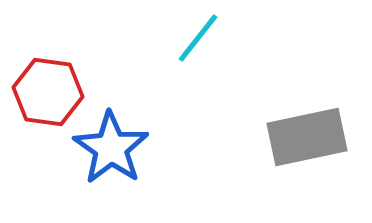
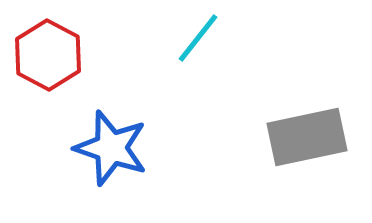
red hexagon: moved 37 px up; rotated 20 degrees clockwise
blue star: rotated 16 degrees counterclockwise
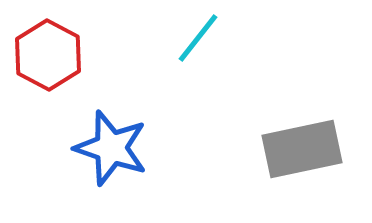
gray rectangle: moved 5 px left, 12 px down
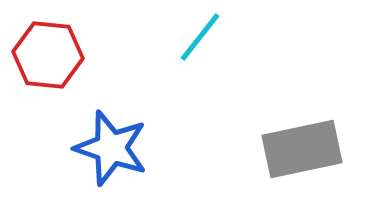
cyan line: moved 2 px right, 1 px up
red hexagon: rotated 22 degrees counterclockwise
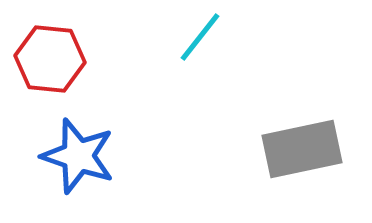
red hexagon: moved 2 px right, 4 px down
blue star: moved 33 px left, 8 px down
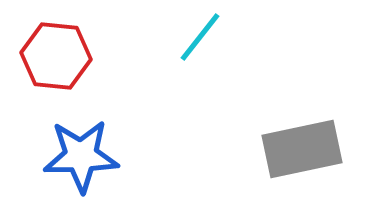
red hexagon: moved 6 px right, 3 px up
blue star: moved 3 px right; rotated 20 degrees counterclockwise
